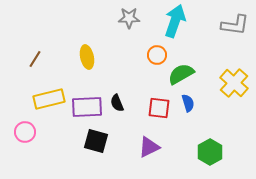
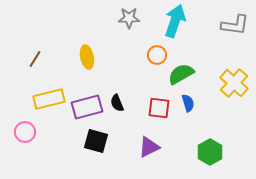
purple rectangle: rotated 12 degrees counterclockwise
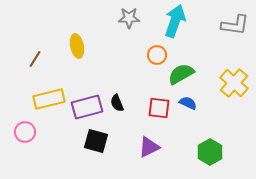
yellow ellipse: moved 10 px left, 11 px up
blue semicircle: rotated 48 degrees counterclockwise
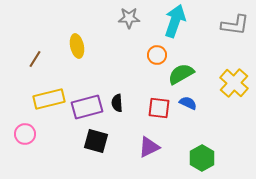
black semicircle: rotated 18 degrees clockwise
pink circle: moved 2 px down
green hexagon: moved 8 px left, 6 px down
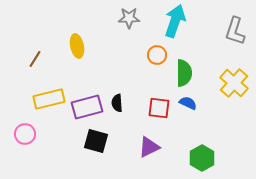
gray L-shape: moved 6 px down; rotated 100 degrees clockwise
green semicircle: moved 3 px right, 1 px up; rotated 120 degrees clockwise
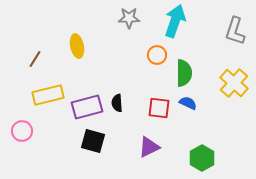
yellow rectangle: moved 1 px left, 4 px up
pink circle: moved 3 px left, 3 px up
black square: moved 3 px left
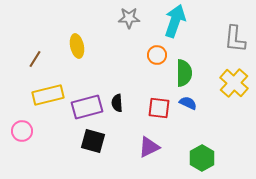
gray L-shape: moved 8 px down; rotated 12 degrees counterclockwise
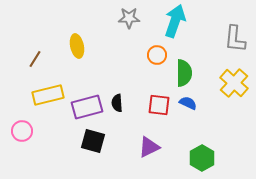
red square: moved 3 px up
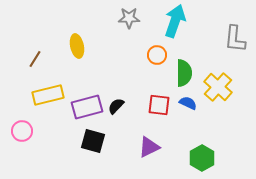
yellow cross: moved 16 px left, 4 px down
black semicircle: moved 1 px left, 3 px down; rotated 48 degrees clockwise
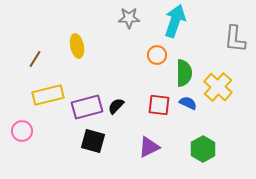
green hexagon: moved 1 px right, 9 px up
